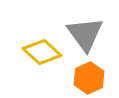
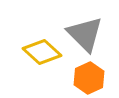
gray triangle: rotated 9 degrees counterclockwise
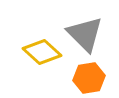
orange hexagon: rotated 16 degrees clockwise
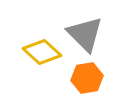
orange hexagon: moved 2 px left
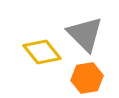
yellow diamond: rotated 9 degrees clockwise
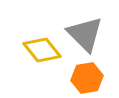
yellow diamond: moved 2 px up
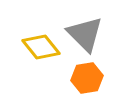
yellow diamond: moved 1 px left, 3 px up
